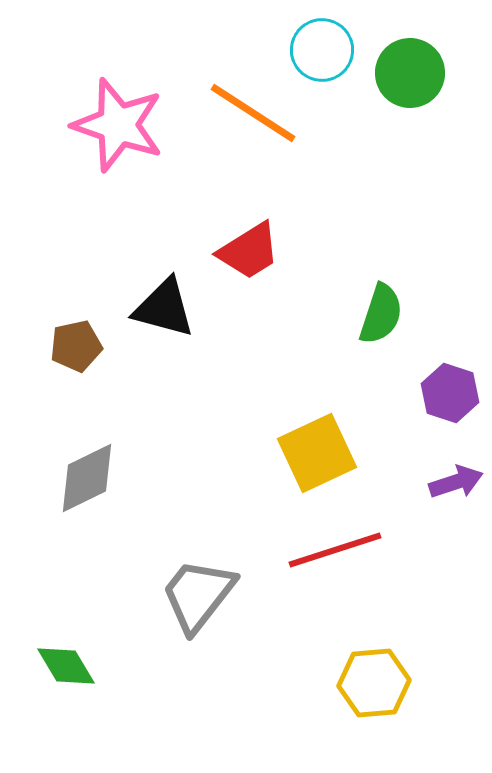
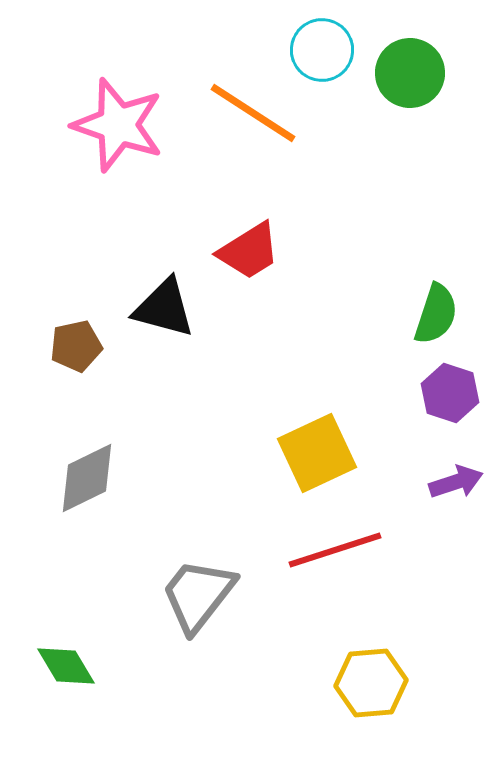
green semicircle: moved 55 px right
yellow hexagon: moved 3 px left
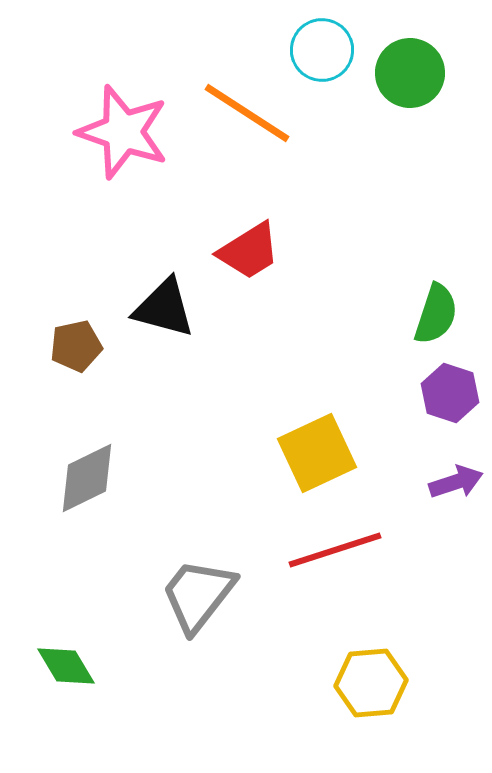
orange line: moved 6 px left
pink star: moved 5 px right, 7 px down
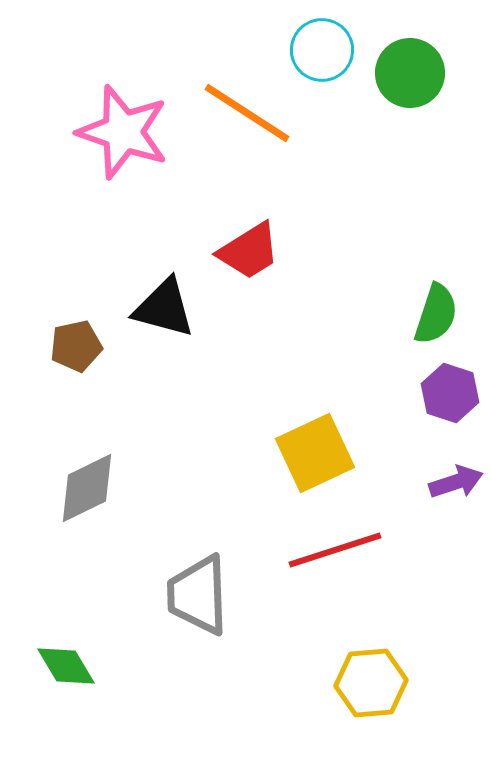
yellow square: moved 2 px left
gray diamond: moved 10 px down
gray trapezoid: rotated 40 degrees counterclockwise
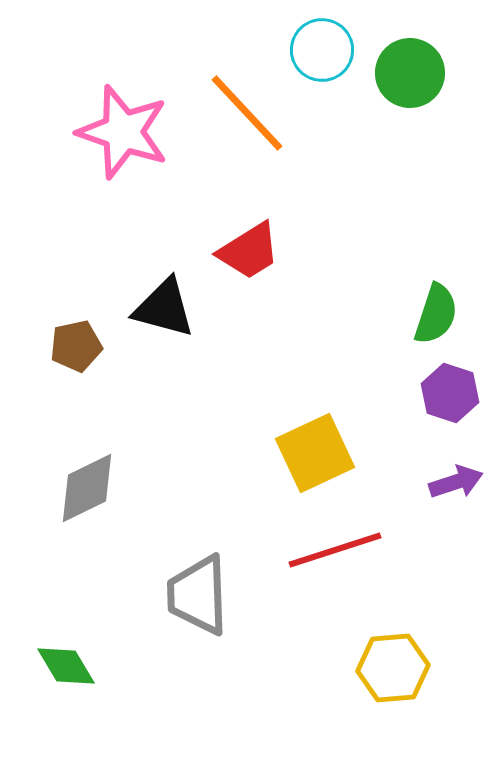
orange line: rotated 14 degrees clockwise
yellow hexagon: moved 22 px right, 15 px up
